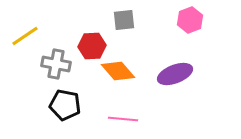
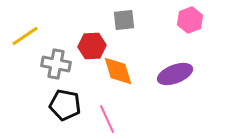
orange diamond: rotated 24 degrees clockwise
pink line: moved 16 px left; rotated 60 degrees clockwise
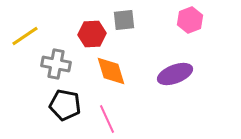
red hexagon: moved 12 px up
orange diamond: moved 7 px left
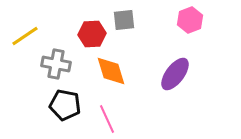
purple ellipse: rotated 32 degrees counterclockwise
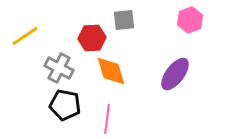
red hexagon: moved 4 px down
gray cross: moved 3 px right, 4 px down; rotated 16 degrees clockwise
pink line: rotated 32 degrees clockwise
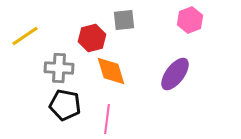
red hexagon: rotated 12 degrees counterclockwise
gray cross: rotated 24 degrees counterclockwise
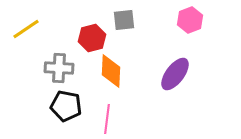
yellow line: moved 1 px right, 7 px up
orange diamond: rotated 20 degrees clockwise
black pentagon: moved 1 px right, 1 px down
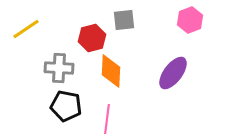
purple ellipse: moved 2 px left, 1 px up
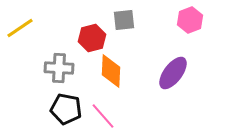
yellow line: moved 6 px left, 1 px up
black pentagon: moved 3 px down
pink line: moved 4 px left, 3 px up; rotated 48 degrees counterclockwise
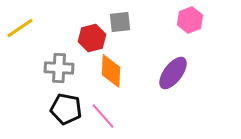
gray square: moved 4 px left, 2 px down
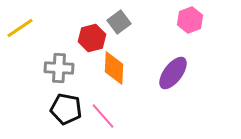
gray square: moved 1 px left; rotated 30 degrees counterclockwise
orange diamond: moved 3 px right, 3 px up
